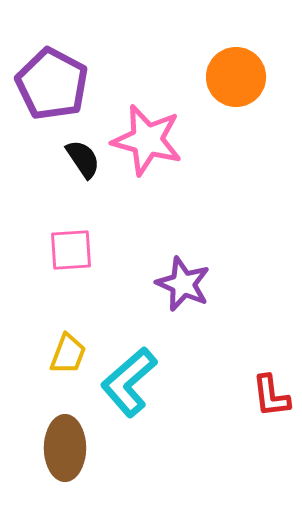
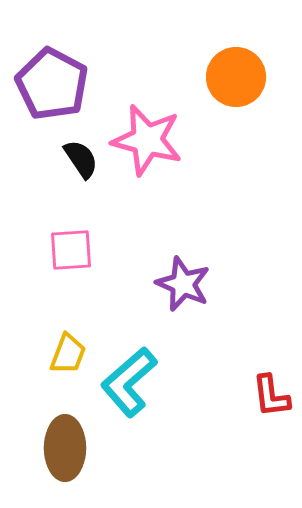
black semicircle: moved 2 px left
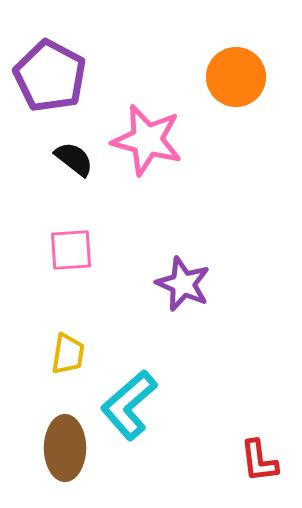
purple pentagon: moved 2 px left, 8 px up
black semicircle: moved 7 px left; rotated 18 degrees counterclockwise
yellow trapezoid: rotated 12 degrees counterclockwise
cyan L-shape: moved 23 px down
red L-shape: moved 12 px left, 65 px down
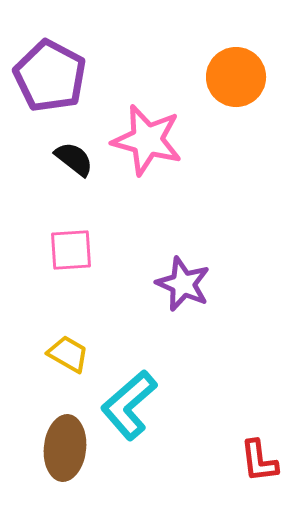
yellow trapezoid: rotated 69 degrees counterclockwise
brown ellipse: rotated 6 degrees clockwise
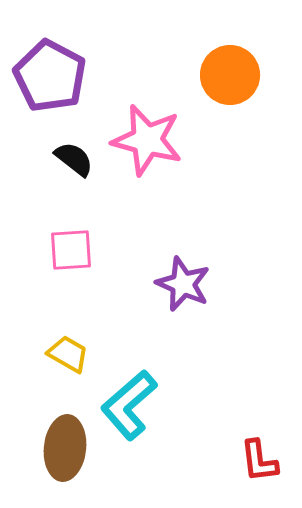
orange circle: moved 6 px left, 2 px up
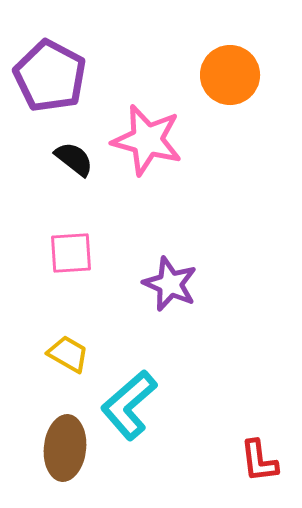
pink square: moved 3 px down
purple star: moved 13 px left
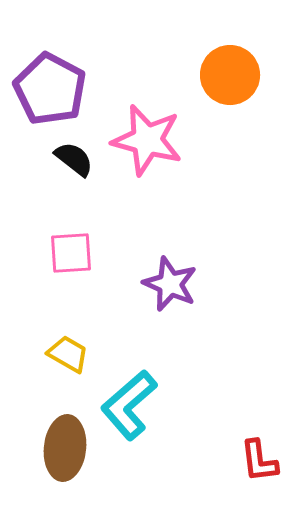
purple pentagon: moved 13 px down
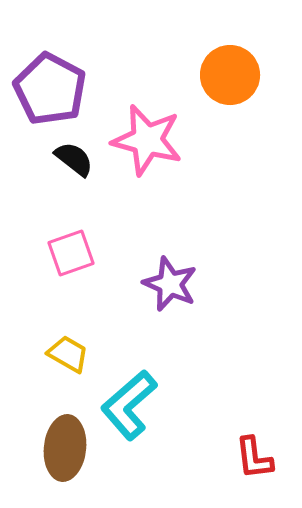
pink square: rotated 15 degrees counterclockwise
red L-shape: moved 5 px left, 3 px up
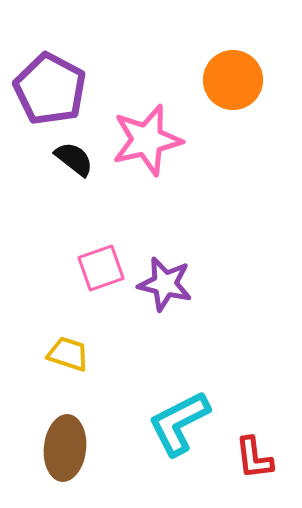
orange circle: moved 3 px right, 5 px down
pink star: rotated 28 degrees counterclockwise
pink square: moved 30 px right, 15 px down
purple star: moved 5 px left; rotated 10 degrees counterclockwise
yellow trapezoid: rotated 12 degrees counterclockwise
cyan L-shape: moved 50 px right, 18 px down; rotated 14 degrees clockwise
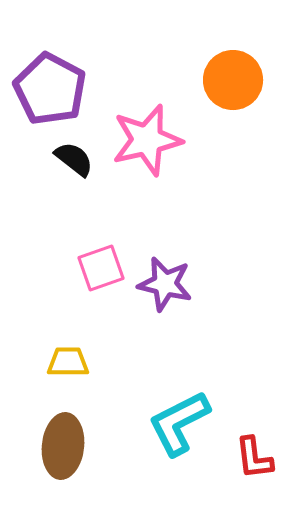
yellow trapezoid: moved 8 px down; rotated 18 degrees counterclockwise
brown ellipse: moved 2 px left, 2 px up
